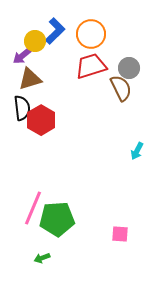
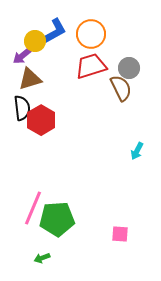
blue L-shape: rotated 16 degrees clockwise
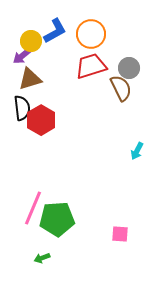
yellow circle: moved 4 px left
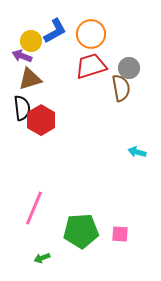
purple arrow: rotated 60 degrees clockwise
brown semicircle: rotated 16 degrees clockwise
cyan arrow: moved 1 px down; rotated 78 degrees clockwise
pink line: moved 1 px right
green pentagon: moved 24 px right, 12 px down
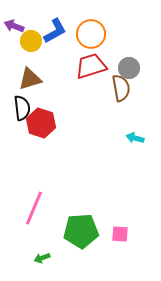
purple arrow: moved 8 px left, 30 px up
red hexagon: moved 3 px down; rotated 12 degrees counterclockwise
cyan arrow: moved 2 px left, 14 px up
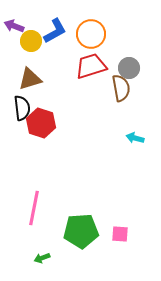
pink line: rotated 12 degrees counterclockwise
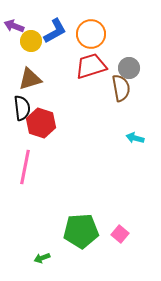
pink line: moved 9 px left, 41 px up
pink square: rotated 36 degrees clockwise
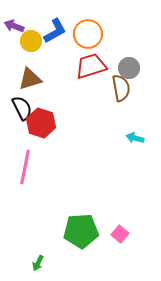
orange circle: moved 3 px left
black semicircle: rotated 20 degrees counterclockwise
green arrow: moved 4 px left, 5 px down; rotated 42 degrees counterclockwise
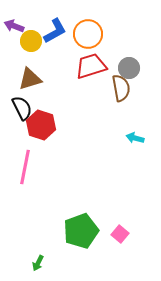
red hexagon: moved 2 px down
green pentagon: rotated 16 degrees counterclockwise
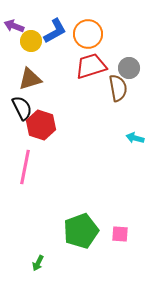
brown semicircle: moved 3 px left
pink square: rotated 36 degrees counterclockwise
